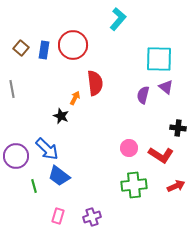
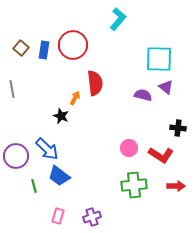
purple semicircle: rotated 90 degrees clockwise
red arrow: rotated 24 degrees clockwise
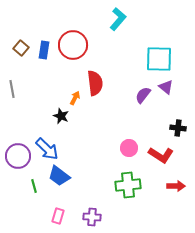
purple semicircle: rotated 66 degrees counterclockwise
purple circle: moved 2 px right
green cross: moved 6 px left
purple cross: rotated 24 degrees clockwise
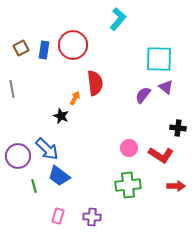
brown square: rotated 21 degrees clockwise
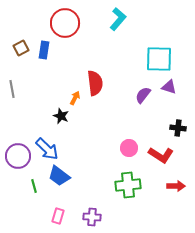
red circle: moved 8 px left, 22 px up
purple triangle: moved 3 px right; rotated 21 degrees counterclockwise
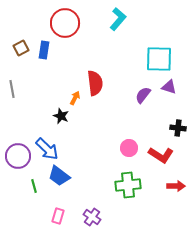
purple cross: rotated 30 degrees clockwise
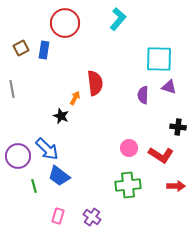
purple semicircle: rotated 36 degrees counterclockwise
black cross: moved 1 px up
